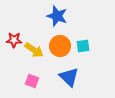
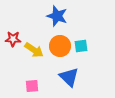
red star: moved 1 px left, 1 px up
cyan square: moved 2 px left
pink square: moved 5 px down; rotated 24 degrees counterclockwise
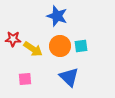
yellow arrow: moved 1 px left, 1 px up
pink square: moved 7 px left, 7 px up
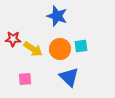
orange circle: moved 3 px down
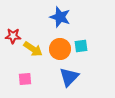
blue star: moved 3 px right, 1 px down
red star: moved 3 px up
blue triangle: rotated 30 degrees clockwise
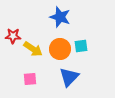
pink square: moved 5 px right
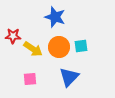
blue star: moved 5 px left
orange circle: moved 1 px left, 2 px up
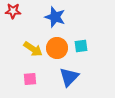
red star: moved 25 px up
orange circle: moved 2 px left, 1 px down
